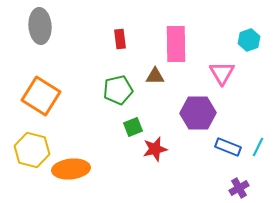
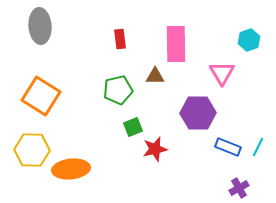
yellow hexagon: rotated 12 degrees counterclockwise
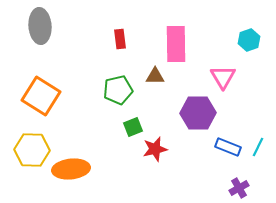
pink triangle: moved 1 px right, 4 px down
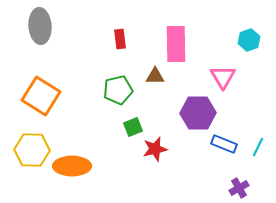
blue rectangle: moved 4 px left, 3 px up
orange ellipse: moved 1 px right, 3 px up; rotated 6 degrees clockwise
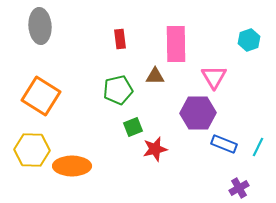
pink triangle: moved 9 px left
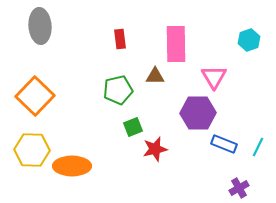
orange square: moved 6 px left; rotated 12 degrees clockwise
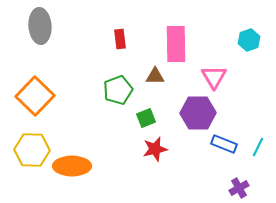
green pentagon: rotated 8 degrees counterclockwise
green square: moved 13 px right, 9 px up
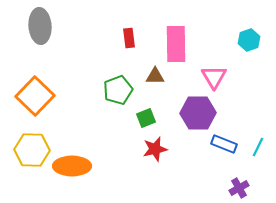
red rectangle: moved 9 px right, 1 px up
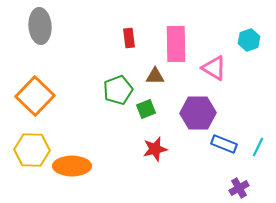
pink triangle: moved 9 px up; rotated 28 degrees counterclockwise
green square: moved 9 px up
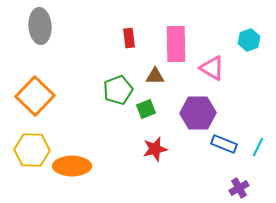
pink triangle: moved 2 px left
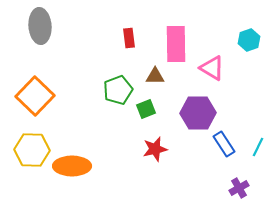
blue rectangle: rotated 35 degrees clockwise
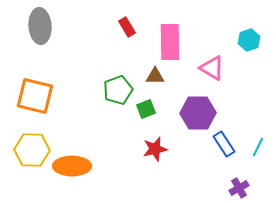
red rectangle: moved 2 px left, 11 px up; rotated 24 degrees counterclockwise
pink rectangle: moved 6 px left, 2 px up
orange square: rotated 30 degrees counterclockwise
